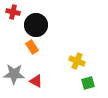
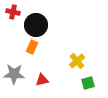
orange rectangle: rotated 56 degrees clockwise
yellow cross: rotated 28 degrees clockwise
red triangle: moved 6 px right, 1 px up; rotated 40 degrees counterclockwise
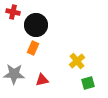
orange rectangle: moved 1 px right, 1 px down
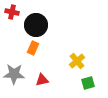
red cross: moved 1 px left
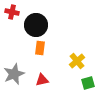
orange rectangle: moved 7 px right; rotated 16 degrees counterclockwise
gray star: rotated 25 degrees counterclockwise
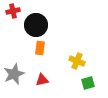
red cross: moved 1 px right, 1 px up; rotated 24 degrees counterclockwise
yellow cross: rotated 28 degrees counterclockwise
